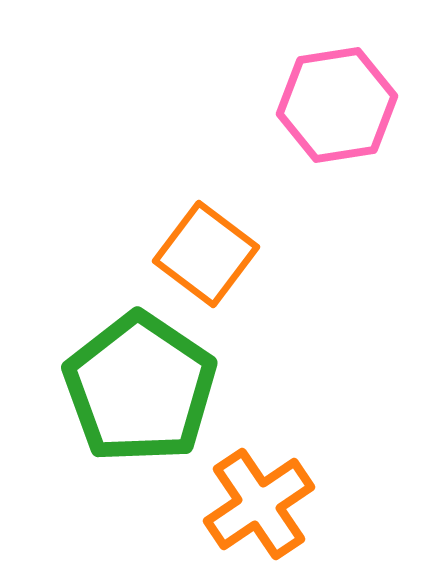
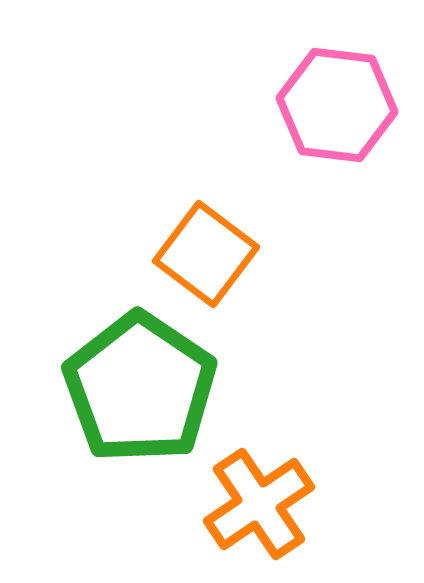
pink hexagon: rotated 16 degrees clockwise
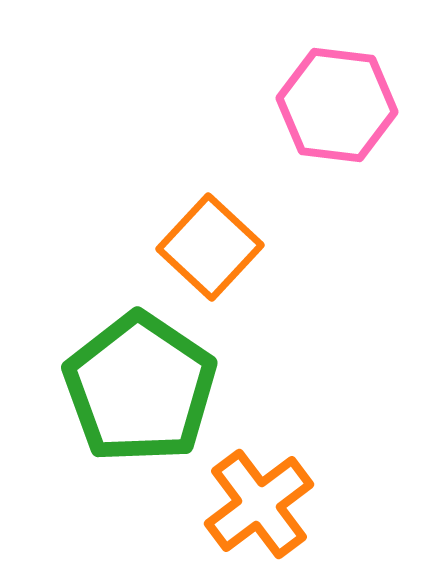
orange square: moved 4 px right, 7 px up; rotated 6 degrees clockwise
orange cross: rotated 3 degrees counterclockwise
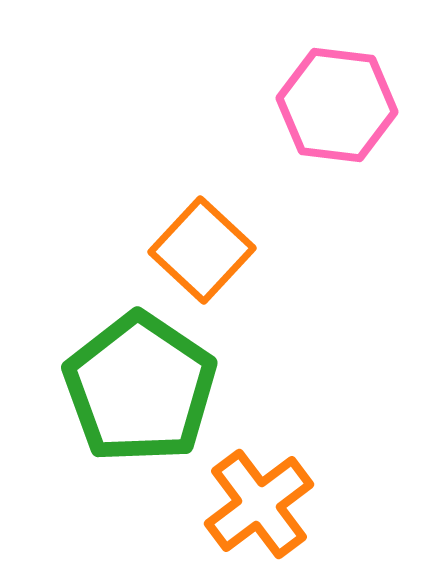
orange square: moved 8 px left, 3 px down
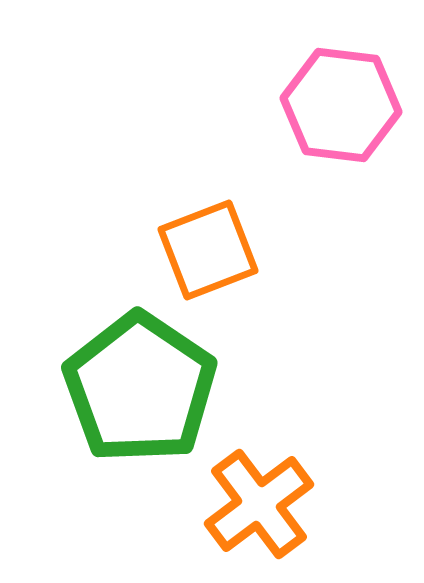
pink hexagon: moved 4 px right
orange square: moved 6 px right; rotated 26 degrees clockwise
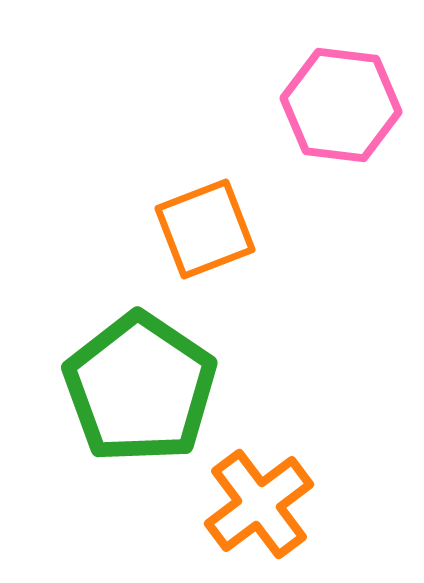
orange square: moved 3 px left, 21 px up
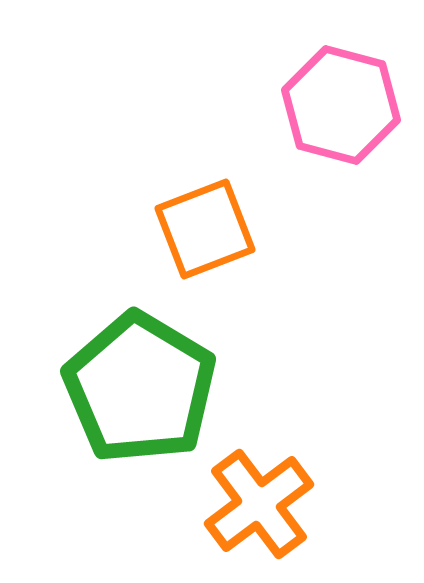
pink hexagon: rotated 8 degrees clockwise
green pentagon: rotated 3 degrees counterclockwise
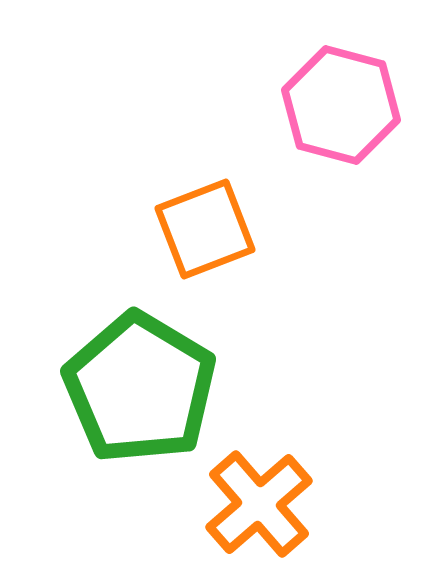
orange cross: rotated 4 degrees counterclockwise
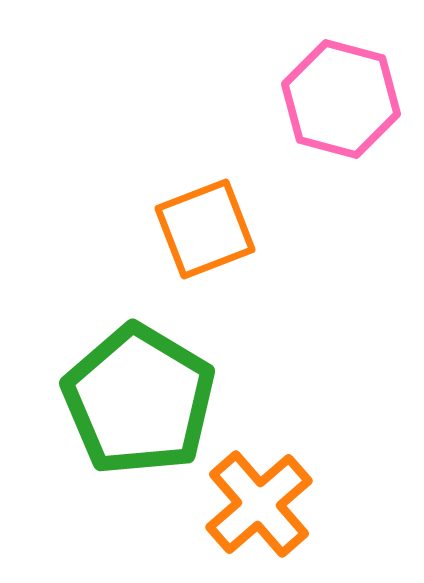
pink hexagon: moved 6 px up
green pentagon: moved 1 px left, 12 px down
